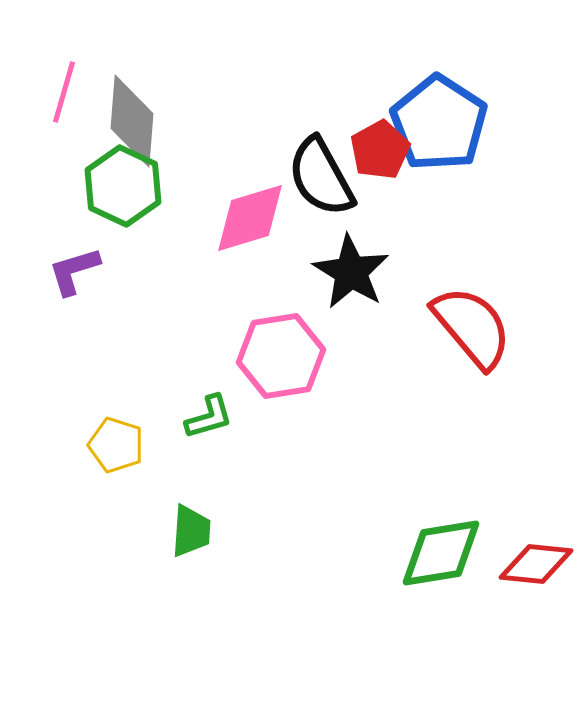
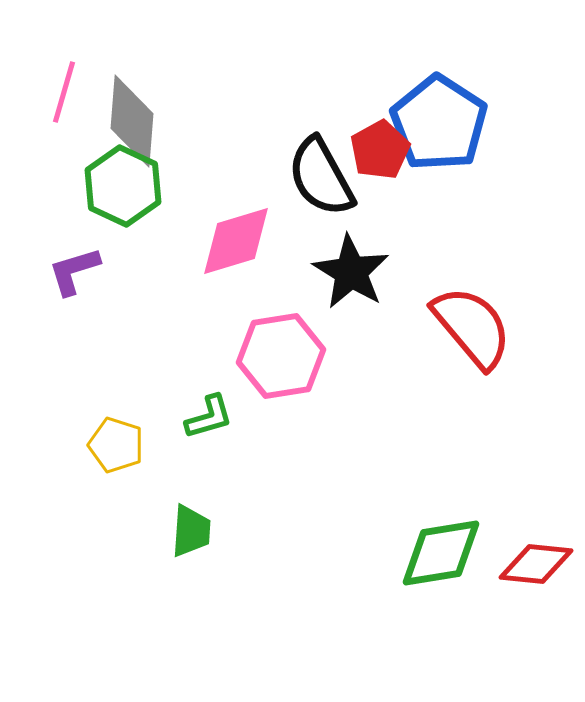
pink diamond: moved 14 px left, 23 px down
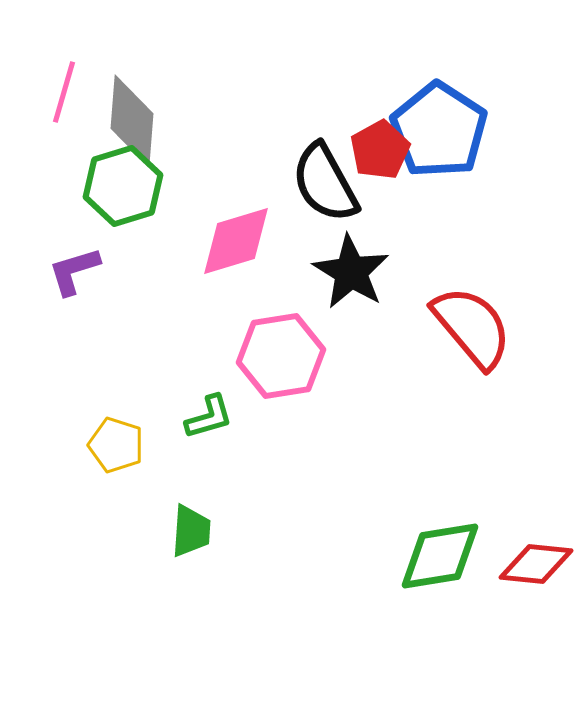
blue pentagon: moved 7 px down
black semicircle: moved 4 px right, 6 px down
green hexagon: rotated 18 degrees clockwise
green diamond: moved 1 px left, 3 px down
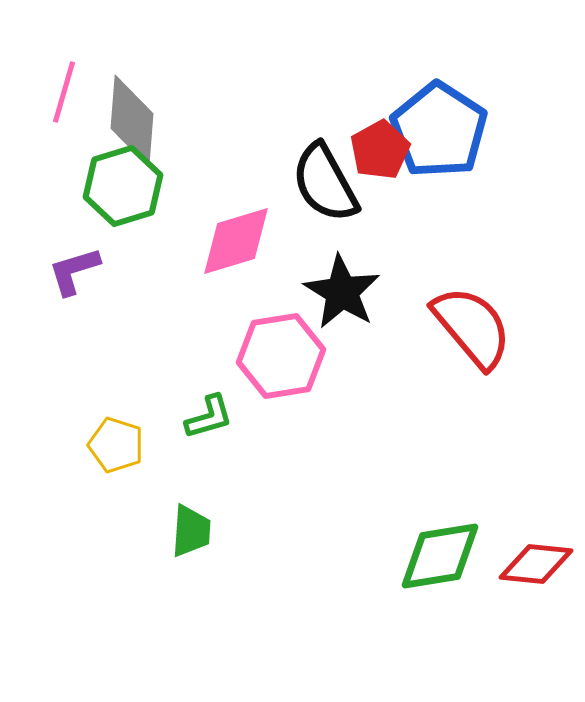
black star: moved 9 px left, 20 px down
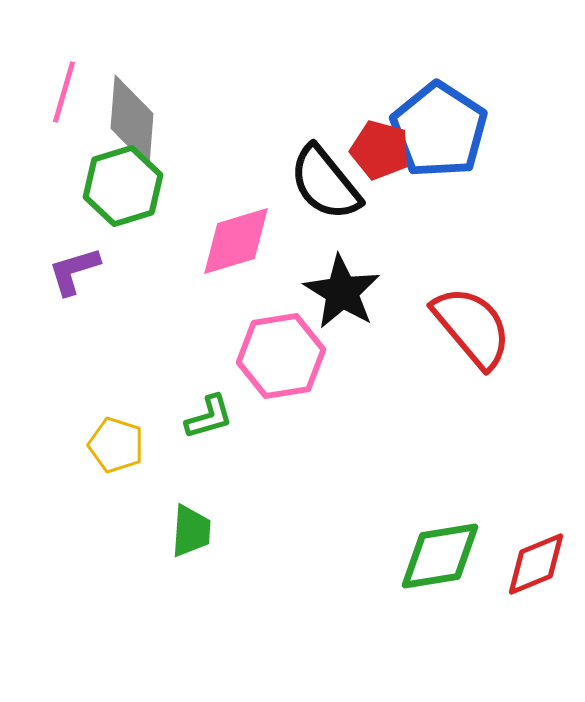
red pentagon: rotated 28 degrees counterclockwise
black semicircle: rotated 10 degrees counterclockwise
red diamond: rotated 28 degrees counterclockwise
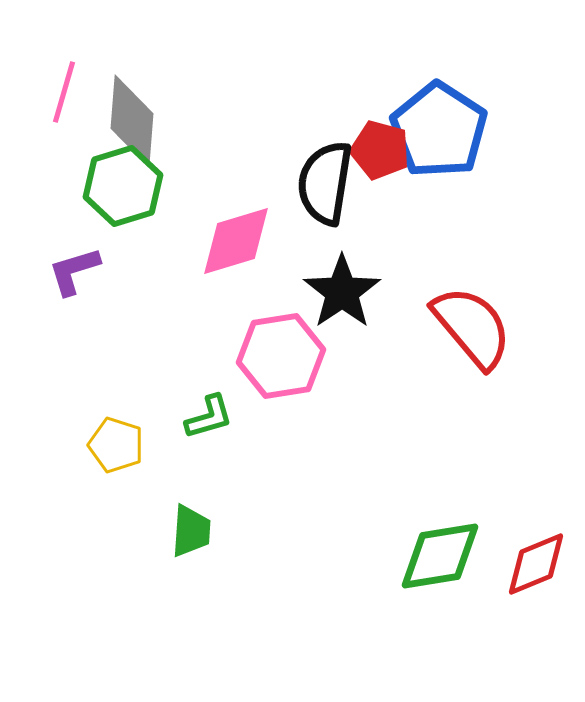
black semicircle: rotated 48 degrees clockwise
black star: rotated 6 degrees clockwise
